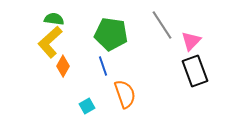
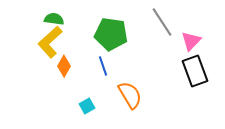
gray line: moved 3 px up
orange diamond: moved 1 px right
orange semicircle: moved 5 px right, 1 px down; rotated 12 degrees counterclockwise
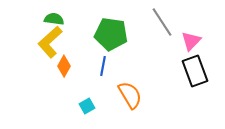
blue line: rotated 30 degrees clockwise
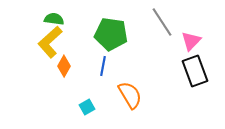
cyan square: moved 1 px down
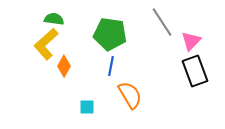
green pentagon: moved 1 px left
yellow L-shape: moved 4 px left, 2 px down
blue line: moved 8 px right
cyan square: rotated 28 degrees clockwise
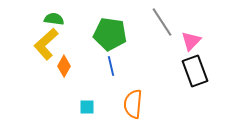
blue line: rotated 24 degrees counterclockwise
orange semicircle: moved 3 px right, 9 px down; rotated 144 degrees counterclockwise
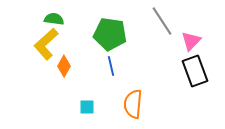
gray line: moved 1 px up
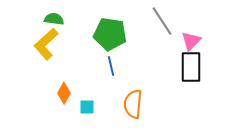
orange diamond: moved 27 px down
black rectangle: moved 4 px left, 4 px up; rotated 20 degrees clockwise
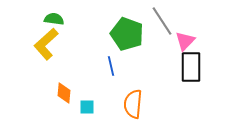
green pentagon: moved 17 px right; rotated 12 degrees clockwise
pink triangle: moved 6 px left
orange diamond: rotated 25 degrees counterclockwise
